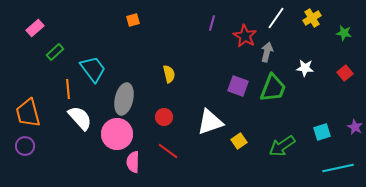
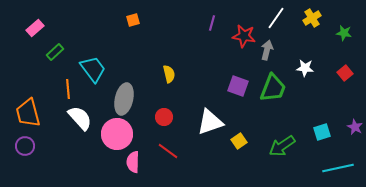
red star: moved 1 px left; rotated 20 degrees counterclockwise
gray arrow: moved 2 px up
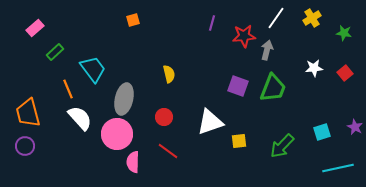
red star: rotated 15 degrees counterclockwise
white star: moved 9 px right; rotated 12 degrees counterclockwise
orange line: rotated 18 degrees counterclockwise
yellow square: rotated 28 degrees clockwise
green arrow: rotated 12 degrees counterclockwise
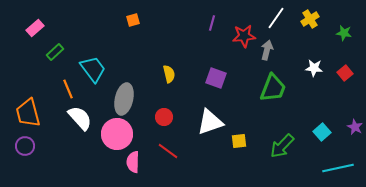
yellow cross: moved 2 px left, 1 px down
white star: rotated 12 degrees clockwise
purple square: moved 22 px left, 8 px up
cyan square: rotated 24 degrees counterclockwise
